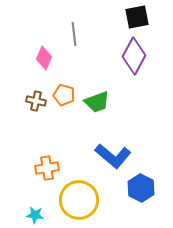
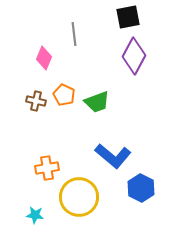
black square: moved 9 px left
orange pentagon: rotated 10 degrees clockwise
yellow circle: moved 3 px up
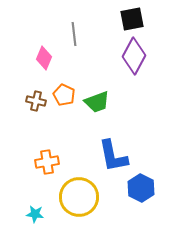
black square: moved 4 px right, 2 px down
blue L-shape: rotated 39 degrees clockwise
orange cross: moved 6 px up
cyan star: moved 1 px up
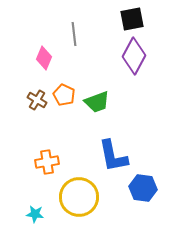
brown cross: moved 1 px right, 1 px up; rotated 18 degrees clockwise
blue hexagon: moved 2 px right; rotated 20 degrees counterclockwise
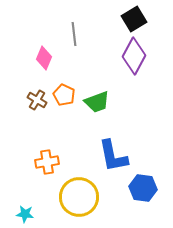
black square: moved 2 px right; rotated 20 degrees counterclockwise
cyan star: moved 10 px left
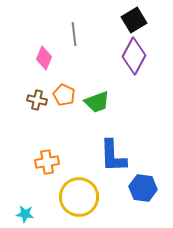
black square: moved 1 px down
brown cross: rotated 18 degrees counterclockwise
blue L-shape: rotated 9 degrees clockwise
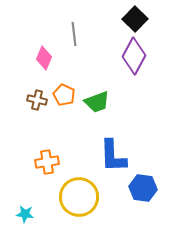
black square: moved 1 px right, 1 px up; rotated 15 degrees counterclockwise
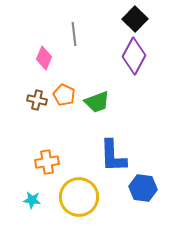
cyan star: moved 7 px right, 14 px up
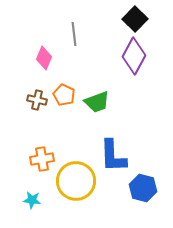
orange cross: moved 5 px left, 3 px up
blue hexagon: rotated 8 degrees clockwise
yellow circle: moved 3 px left, 16 px up
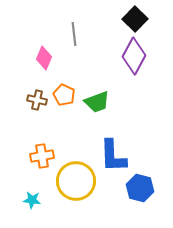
orange cross: moved 3 px up
blue hexagon: moved 3 px left
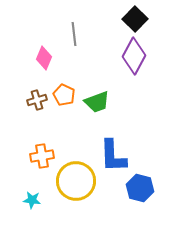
brown cross: rotated 30 degrees counterclockwise
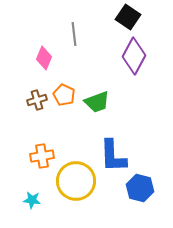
black square: moved 7 px left, 2 px up; rotated 10 degrees counterclockwise
